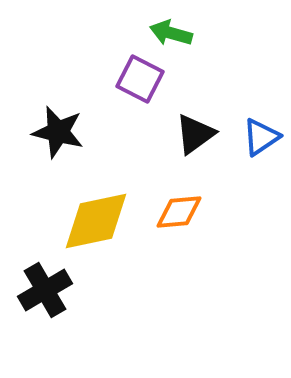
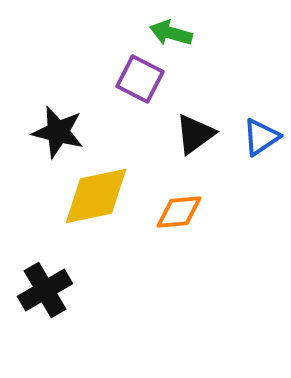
yellow diamond: moved 25 px up
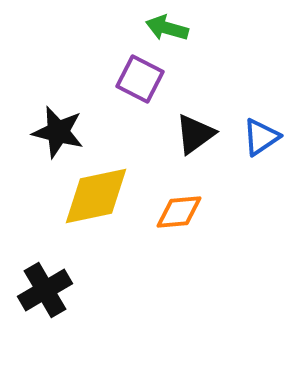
green arrow: moved 4 px left, 5 px up
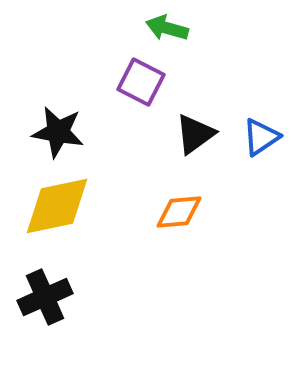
purple square: moved 1 px right, 3 px down
black star: rotated 4 degrees counterclockwise
yellow diamond: moved 39 px left, 10 px down
black cross: moved 7 px down; rotated 6 degrees clockwise
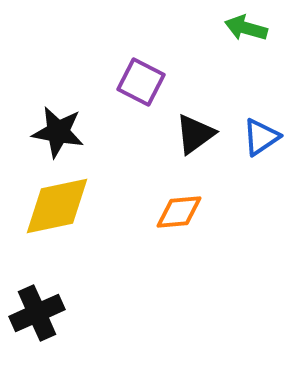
green arrow: moved 79 px right
black cross: moved 8 px left, 16 px down
